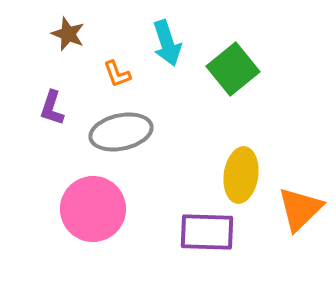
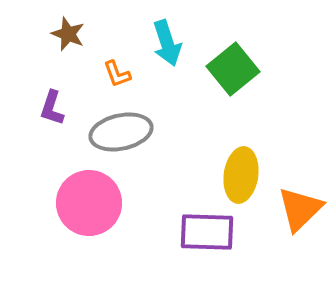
pink circle: moved 4 px left, 6 px up
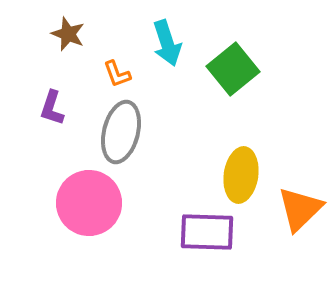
gray ellipse: rotated 64 degrees counterclockwise
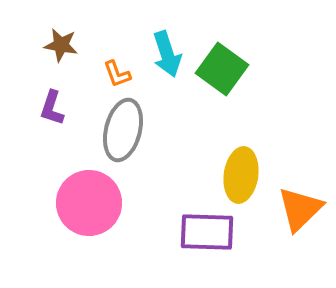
brown star: moved 7 px left, 11 px down; rotated 12 degrees counterclockwise
cyan arrow: moved 11 px down
green square: moved 11 px left; rotated 15 degrees counterclockwise
gray ellipse: moved 2 px right, 2 px up
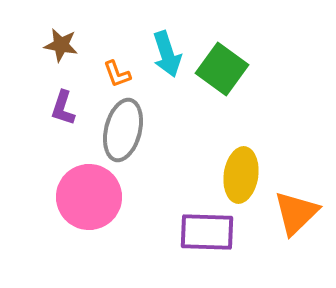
purple L-shape: moved 11 px right
pink circle: moved 6 px up
orange triangle: moved 4 px left, 4 px down
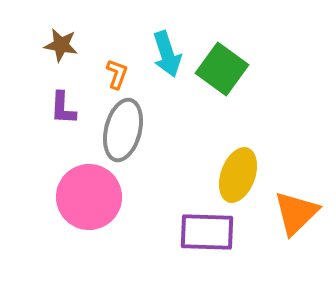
orange L-shape: rotated 140 degrees counterclockwise
purple L-shape: rotated 15 degrees counterclockwise
yellow ellipse: moved 3 px left; rotated 12 degrees clockwise
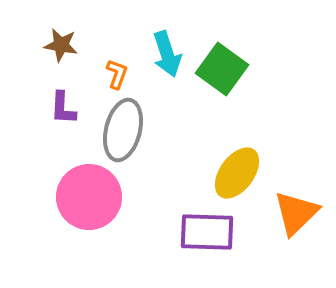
yellow ellipse: moved 1 px left, 2 px up; rotated 16 degrees clockwise
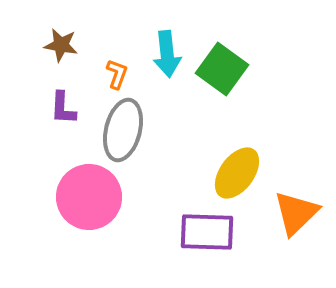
cyan arrow: rotated 12 degrees clockwise
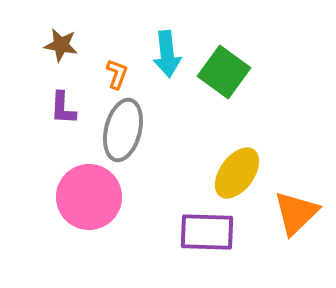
green square: moved 2 px right, 3 px down
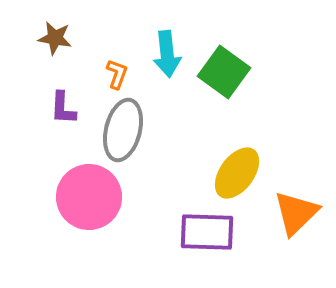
brown star: moved 6 px left, 7 px up
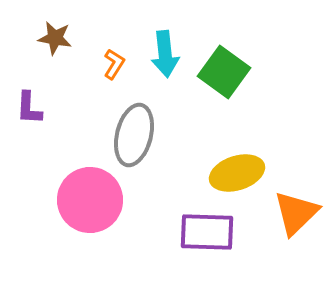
cyan arrow: moved 2 px left
orange L-shape: moved 3 px left, 10 px up; rotated 12 degrees clockwise
purple L-shape: moved 34 px left
gray ellipse: moved 11 px right, 5 px down
yellow ellipse: rotated 36 degrees clockwise
pink circle: moved 1 px right, 3 px down
